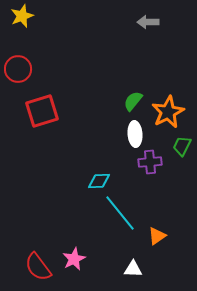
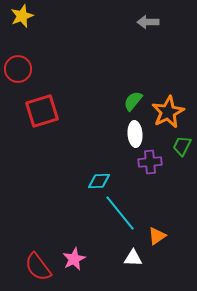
white triangle: moved 11 px up
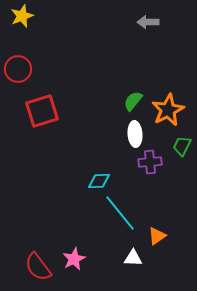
orange star: moved 2 px up
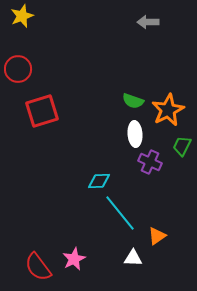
green semicircle: rotated 110 degrees counterclockwise
purple cross: rotated 30 degrees clockwise
